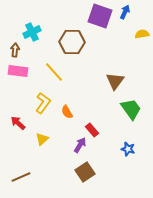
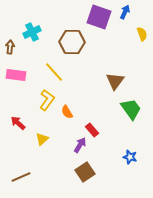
purple square: moved 1 px left, 1 px down
yellow semicircle: rotated 80 degrees clockwise
brown arrow: moved 5 px left, 3 px up
pink rectangle: moved 2 px left, 4 px down
yellow L-shape: moved 4 px right, 3 px up
blue star: moved 2 px right, 8 px down
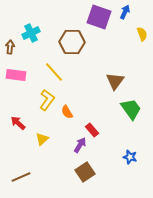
cyan cross: moved 1 px left, 1 px down
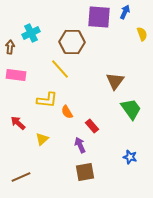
purple square: rotated 15 degrees counterclockwise
yellow line: moved 6 px right, 3 px up
yellow L-shape: rotated 60 degrees clockwise
red rectangle: moved 4 px up
purple arrow: rotated 56 degrees counterclockwise
brown square: rotated 24 degrees clockwise
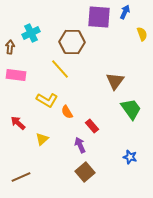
yellow L-shape: rotated 25 degrees clockwise
brown square: rotated 30 degrees counterclockwise
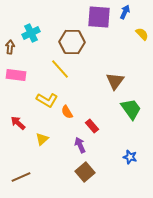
yellow semicircle: rotated 24 degrees counterclockwise
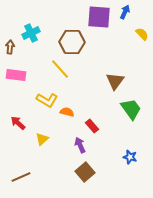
orange semicircle: rotated 136 degrees clockwise
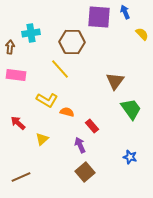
blue arrow: rotated 48 degrees counterclockwise
cyan cross: rotated 18 degrees clockwise
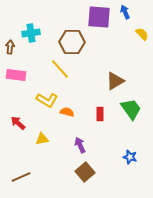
brown triangle: rotated 24 degrees clockwise
red rectangle: moved 8 px right, 12 px up; rotated 40 degrees clockwise
yellow triangle: rotated 32 degrees clockwise
